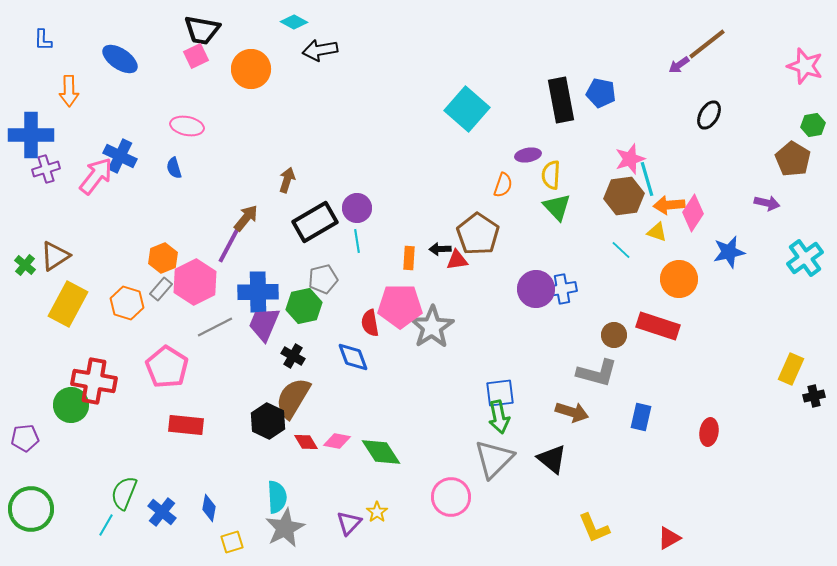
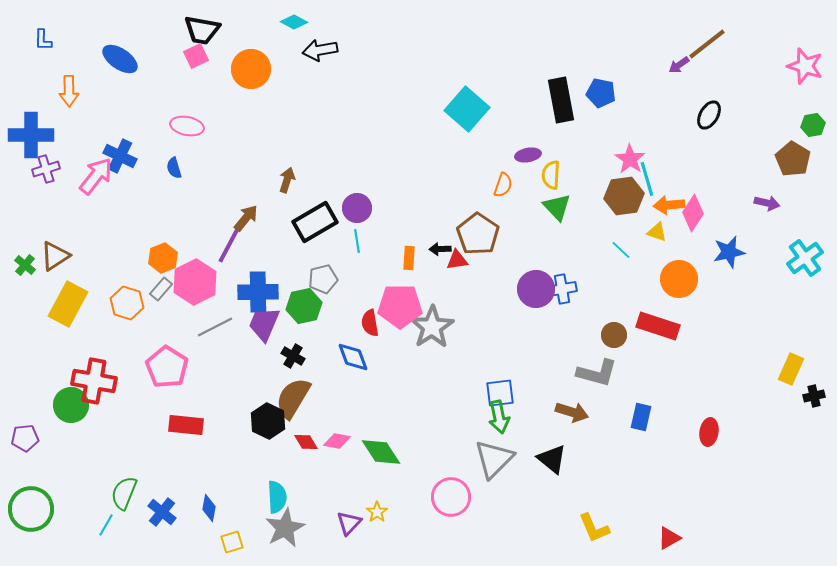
pink star at (630, 159): rotated 20 degrees counterclockwise
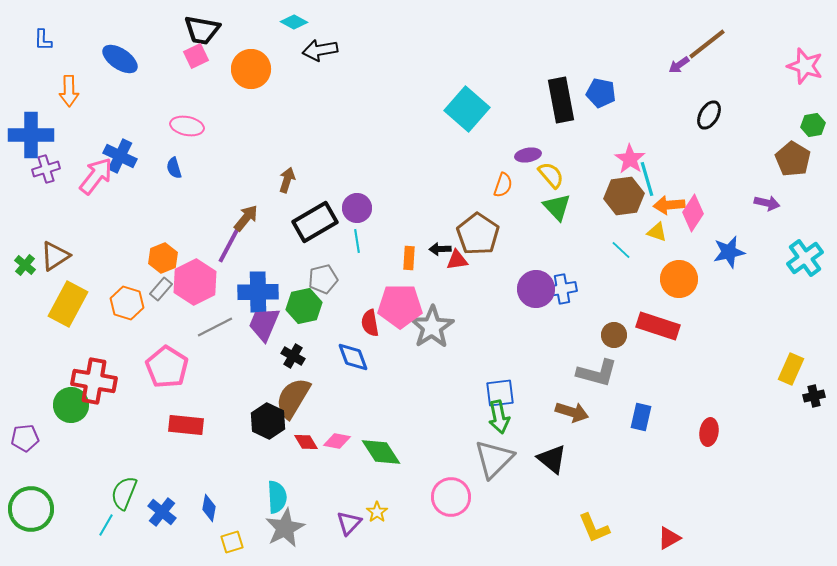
yellow semicircle at (551, 175): rotated 136 degrees clockwise
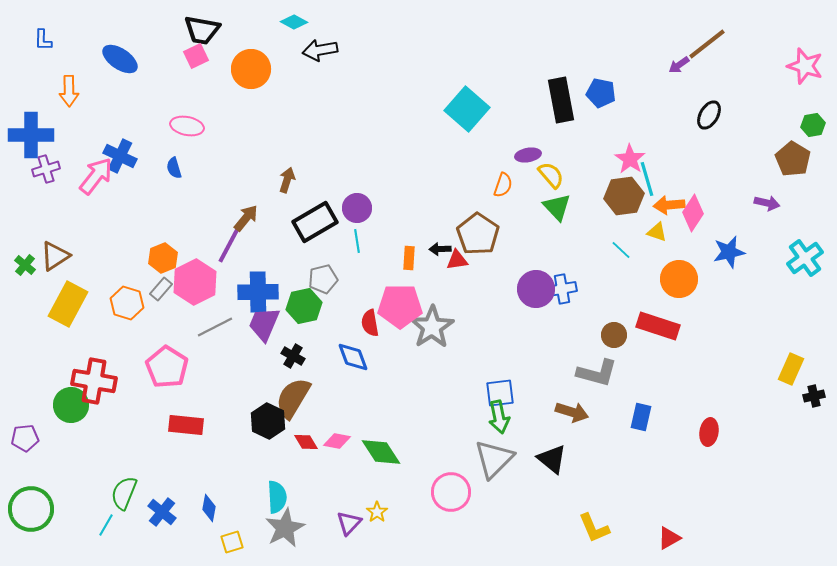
pink circle at (451, 497): moved 5 px up
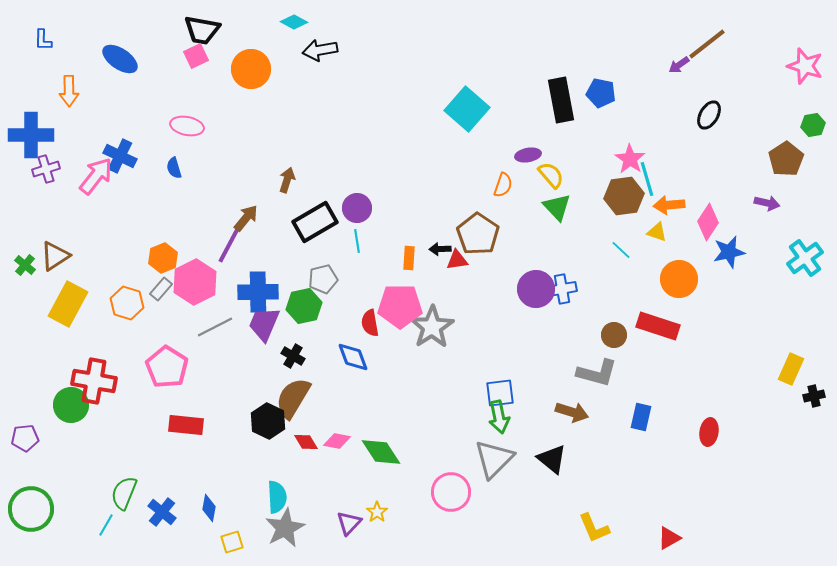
brown pentagon at (793, 159): moved 7 px left; rotated 8 degrees clockwise
pink diamond at (693, 213): moved 15 px right, 9 px down
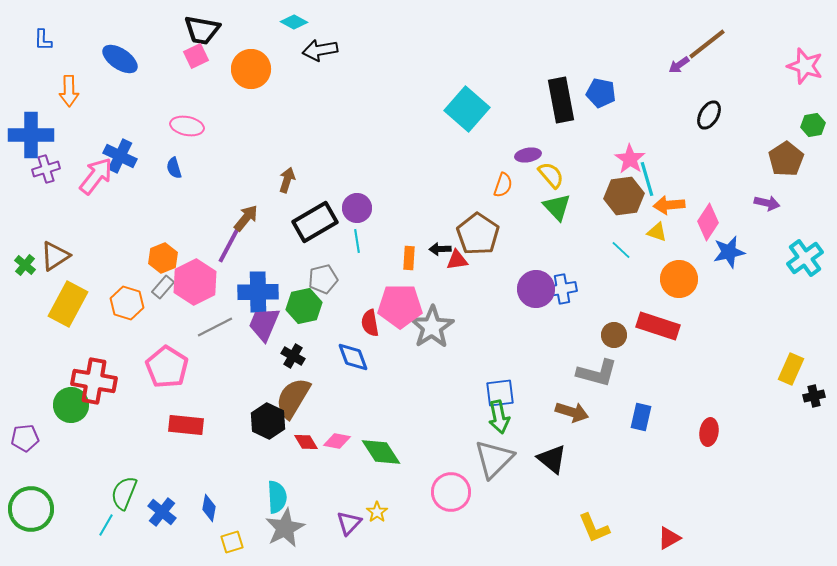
gray rectangle at (161, 289): moved 2 px right, 2 px up
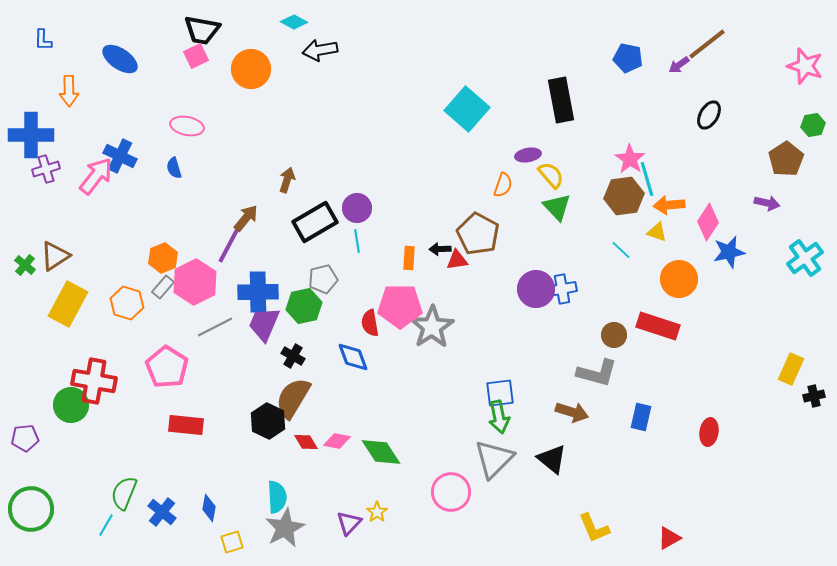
blue pentagon at (601, 93): moved 27 px right, 35 px up
brown pentagon at (478, 234): rotated 6 degrees counterclockwise
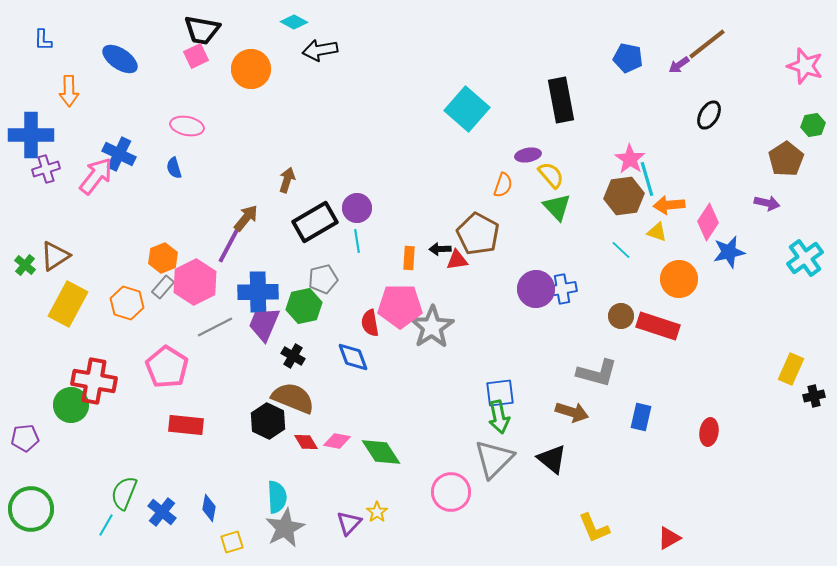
blue cross at (120, 156): moved 1 px left, 2 px up
brown circle at (614, 335): moved 7 px right, 19 px up
brown semicircle at (293, 398): rotated 81 degrees clockwise
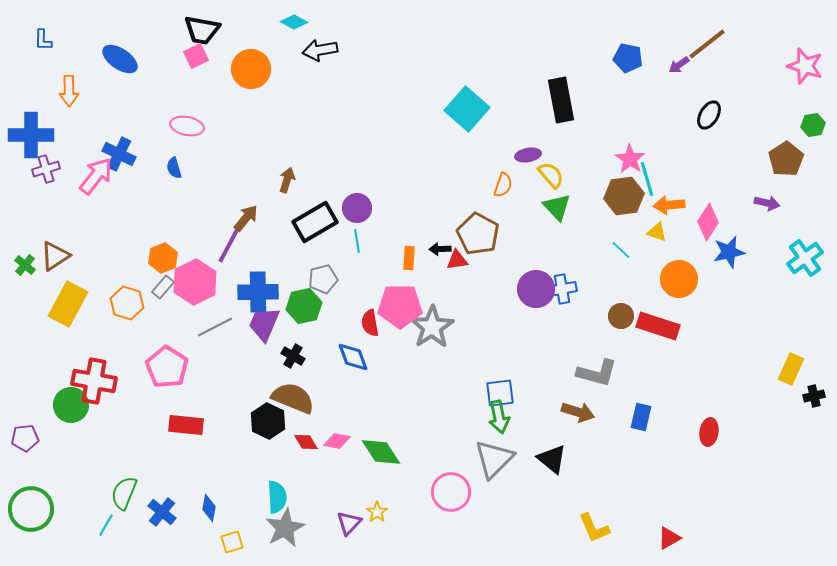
brown arrow at (572, 412): moved 6 px right
